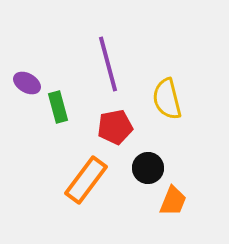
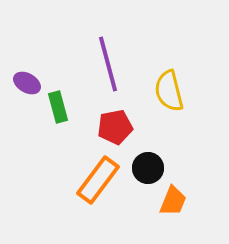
yellow semicircle: moved 2 px right, 8 px up
orange rectangle: moved 12 px right
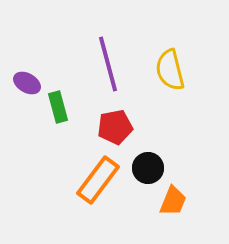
yellow semicircle: moved 1 px right, 21 px up
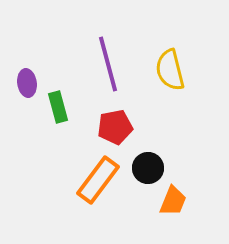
purple ellipse: rotated 52 degrees clockwise
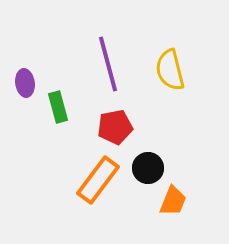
purple ellipse: moved 2 px left
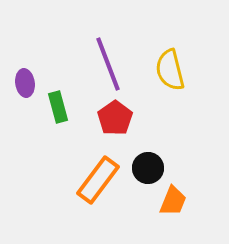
purple line: rotated 6 degrees counterclockwise
red pentagon: moved 9 px up; rotated 24 degrees counterclockwise
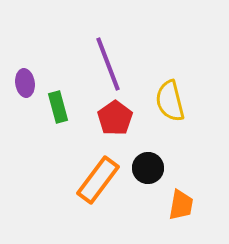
yellow semicircle: moved 31 px down
orange trapezoid: moved 8 px right, 4 px down; rotated 12 degrees counterclockwise
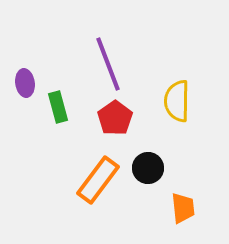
yellow semicircle: moved 7 px right; rotated 15 degrees clockwise
orange trapezoid: moved 2 px right, 3 px down; rotated 16 degrees counterclockwise
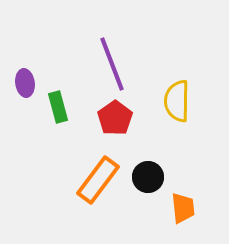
purple line: moved 4 px right
black circle: moved 9 px down
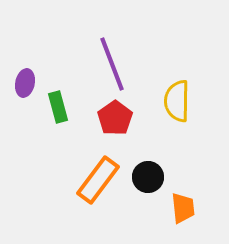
purple ellipse: rotated 20 degrees clockwise
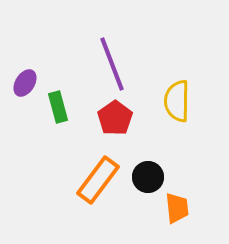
purple ellipse: rotated 20 degrees clockwise
orange trapezoid: moved 6 px left
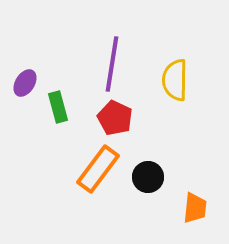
purple line: rotated 30 degrees clockwise
yellow semicircle: moved 2 px left, 21 px up
red pentagon: rotated 12 degrees counterclockwise
orange rectangle: moved 11 px up
orange trapezoid: moved 18 px right; rotated 12 degrees clockwise
